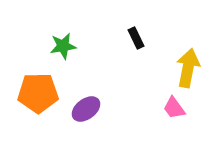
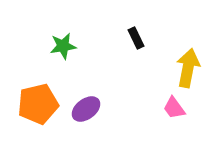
orange pentagon: moved 11 px down; rotated 12 degrees counterclockwise
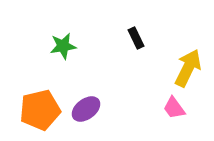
yellow arrow: rotated 15 degrees clockwise
orange pentagon: moved 2 px right, 6 px down
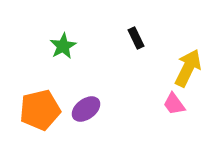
green star: rotated 20 degrees counterclockwise
pink trapezoid: moved 4 px up
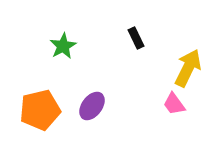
purple ellipse: moved 6 px right, 3 px up; rotated 16 degrees counterclockwise
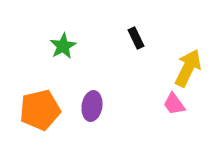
purple ellipse: rotated 28 degrees counterclockwise
